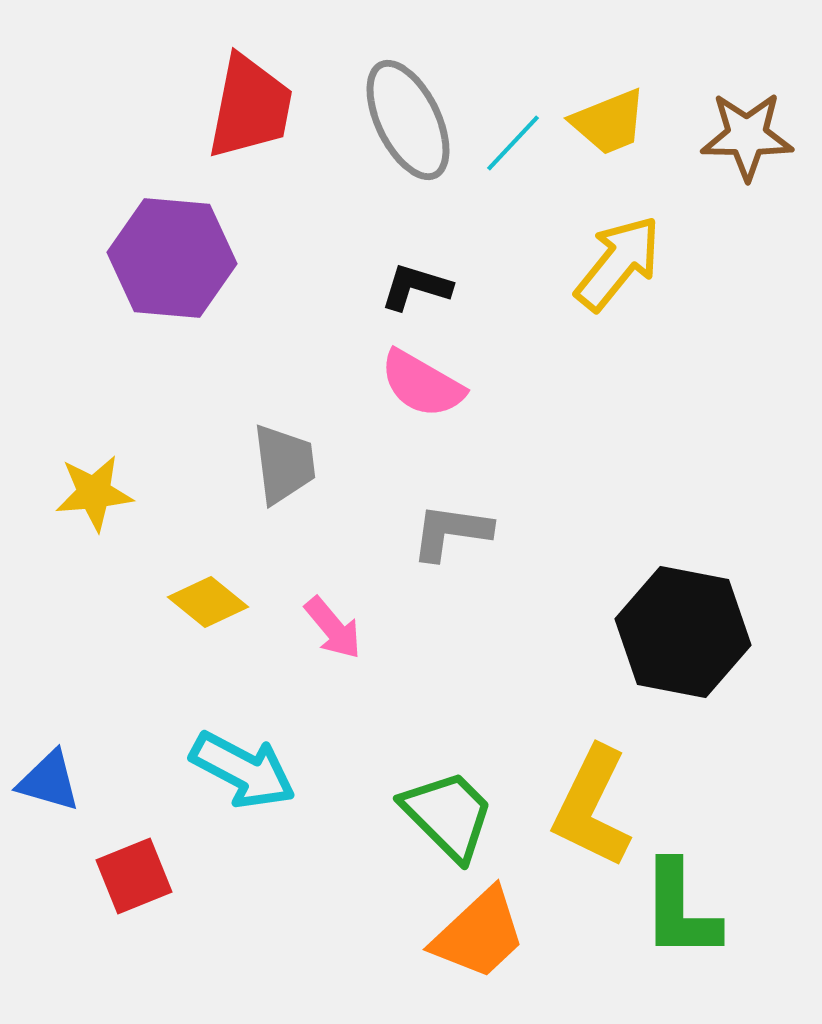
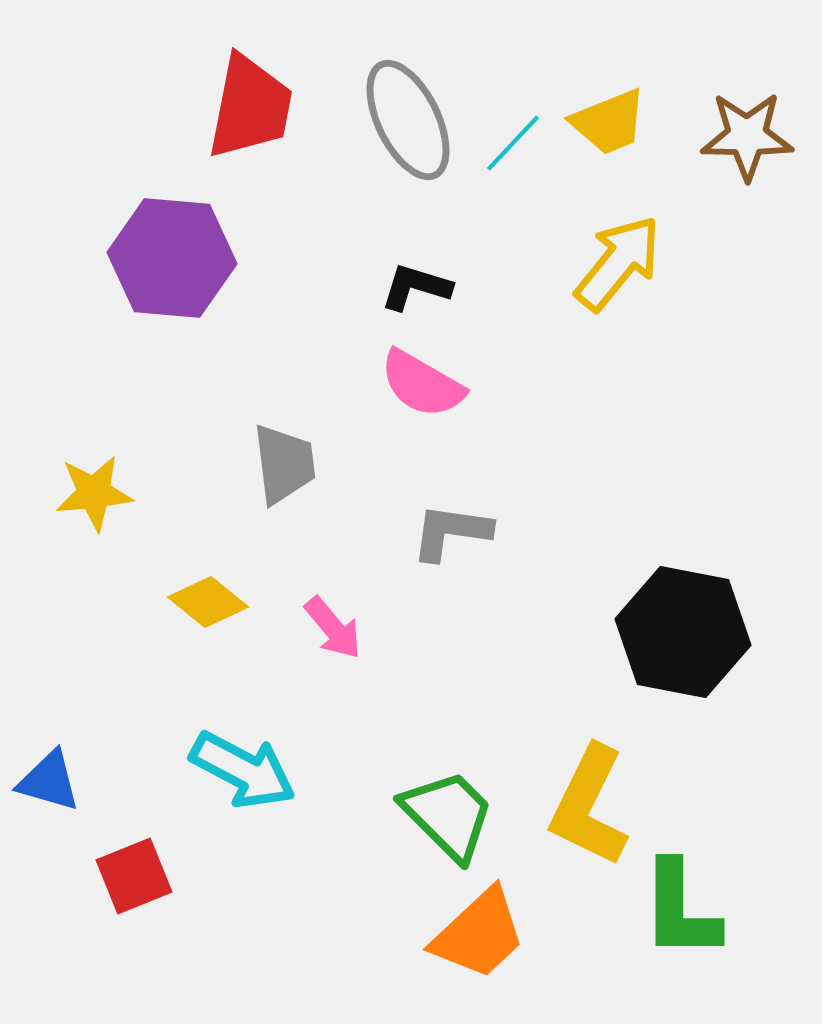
yellow L-shape: moved 3 px left, 1 px up
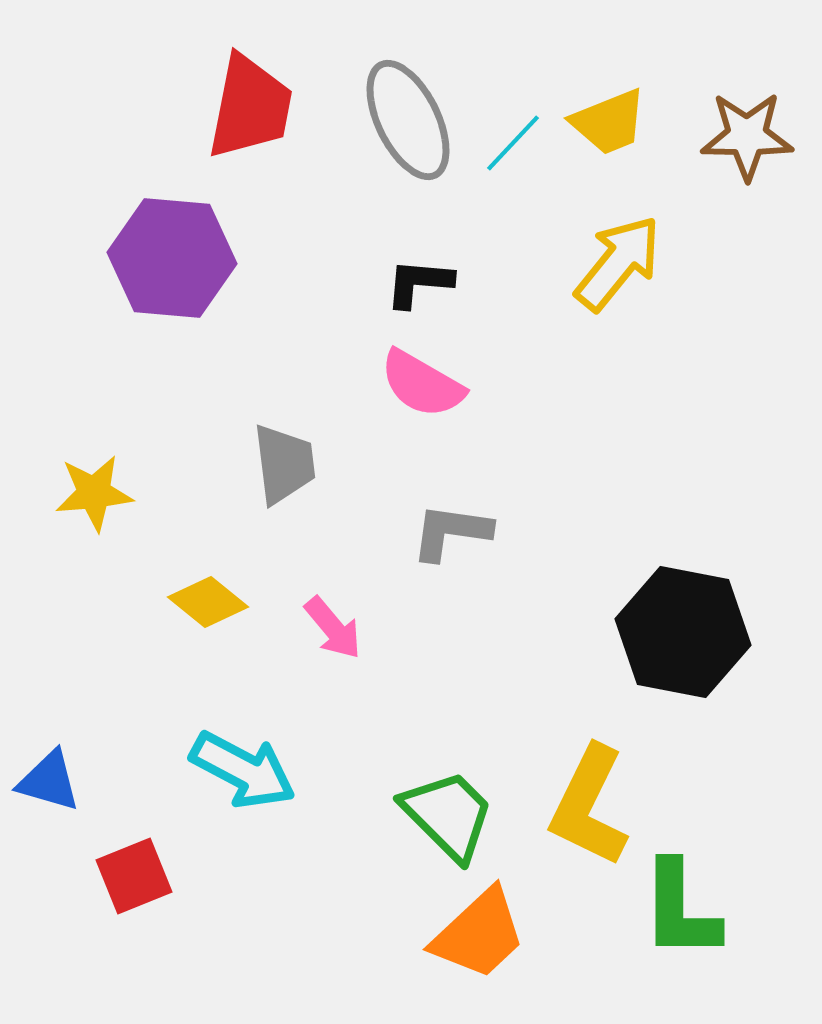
black L-shape: moved 3 px right, 4 px up; rotated 12 degrees counterclockwise
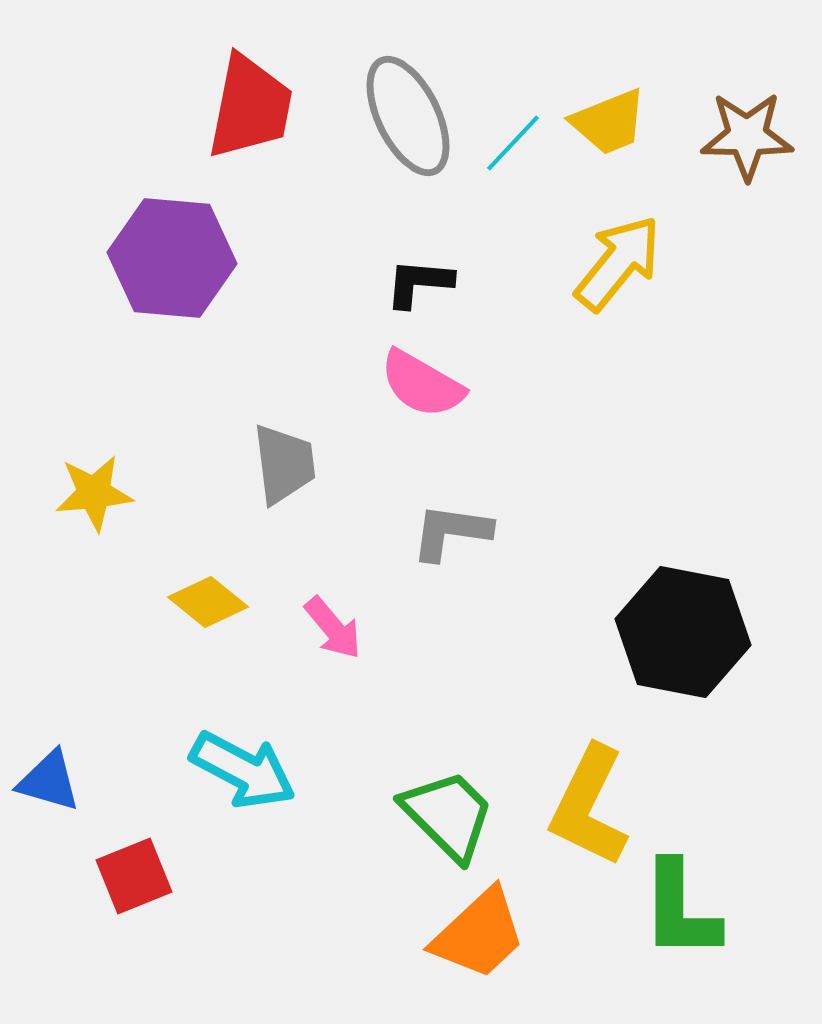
gray ellipse: moved 4 px up
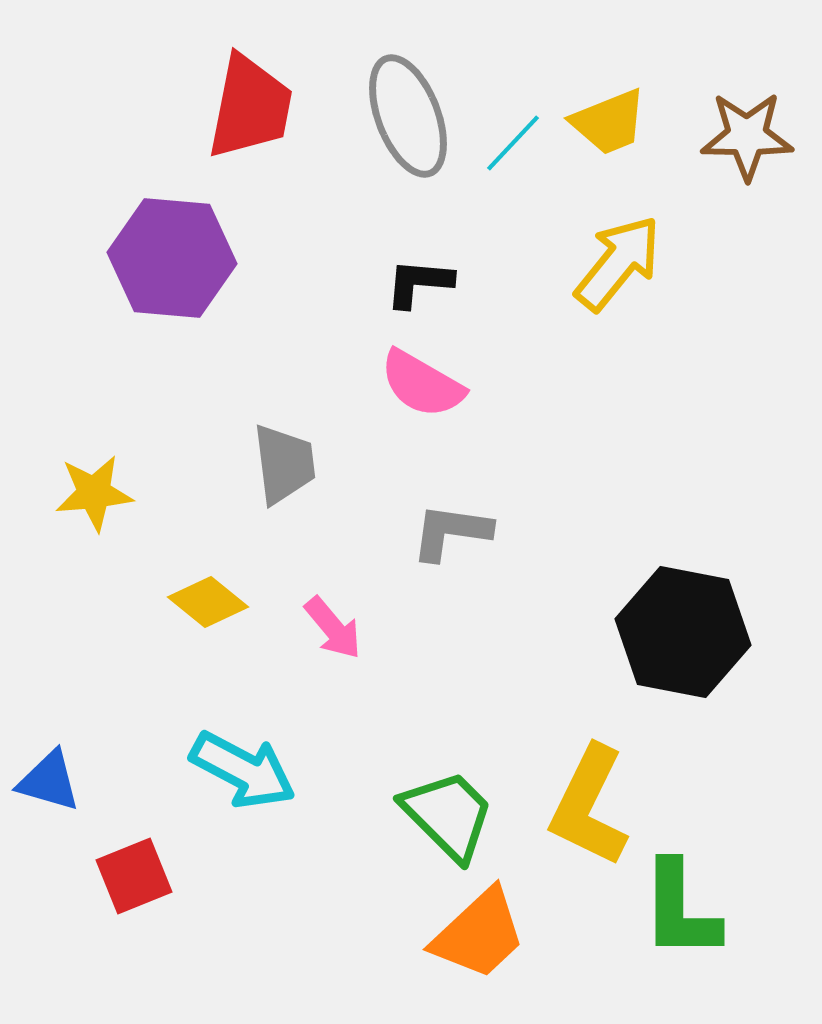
gray ellipse: rotated 5 degrees clockwise
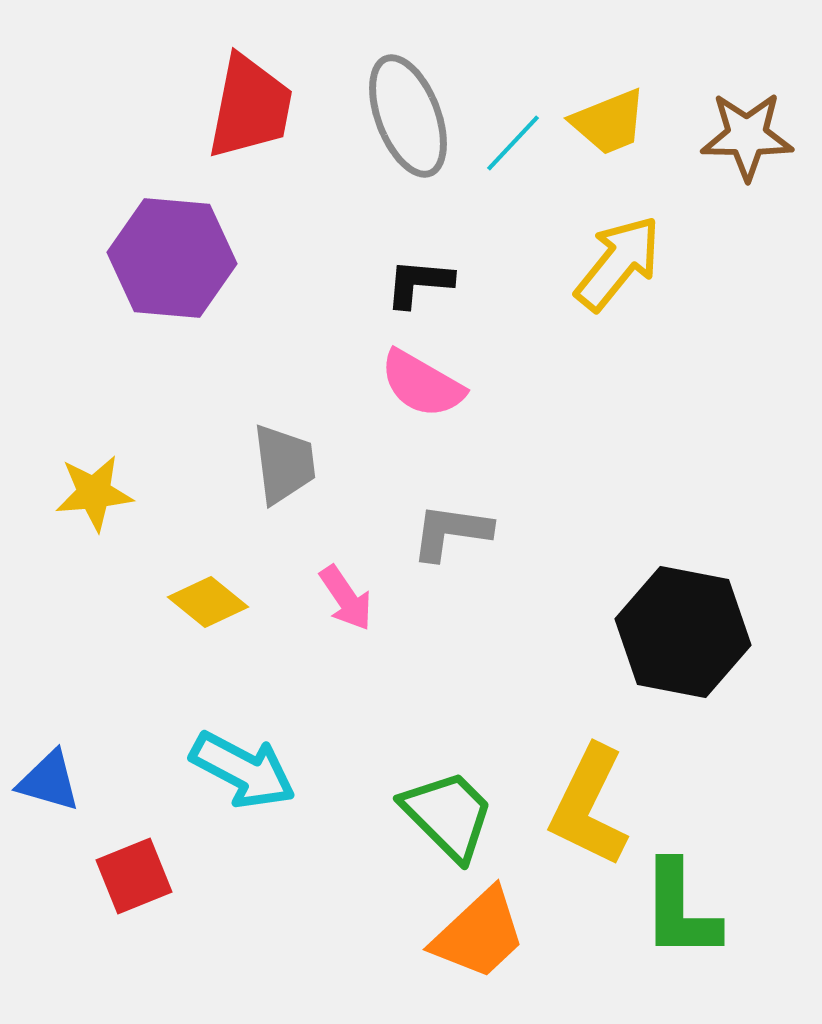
pink arrow: moved 13 px right, 30 px up; rotated 6 degrees clockwise
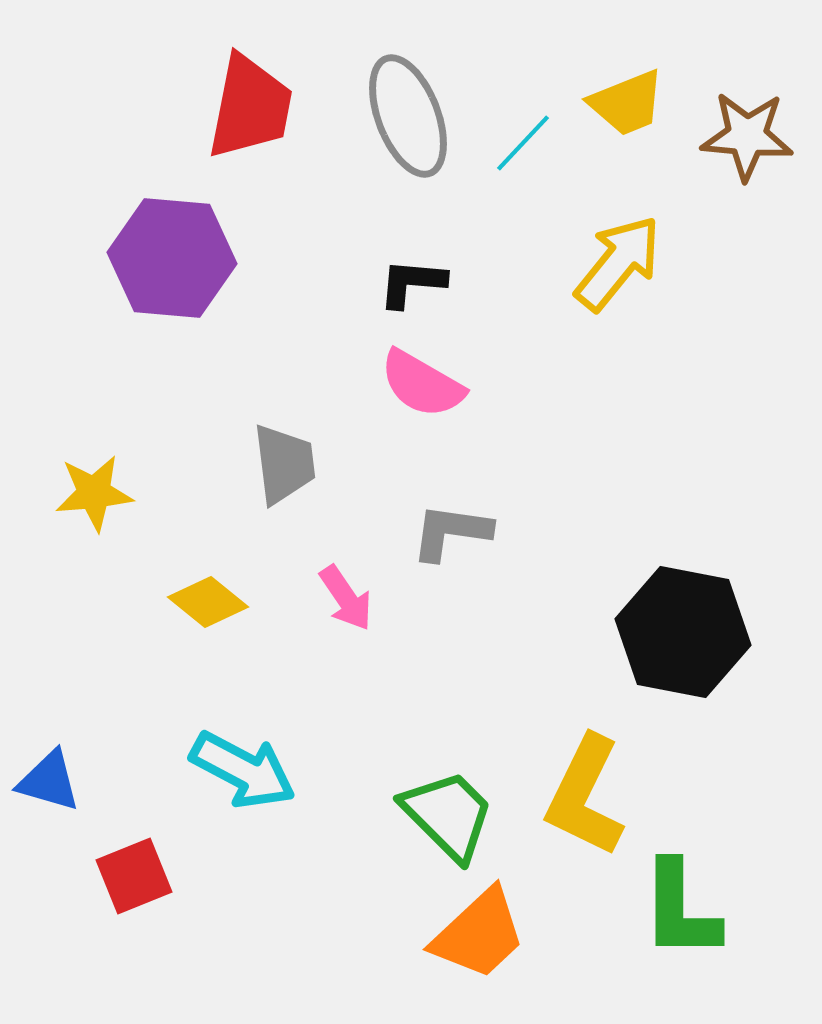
yellow trapezoid: moved 18 px right, 19 px up
brown star: rotated 4 degrees clockwise
cyan line: moved 10 px right
black L-shape: moved 7 px left
yellow L-shape: moved 4 px left, 10 px up
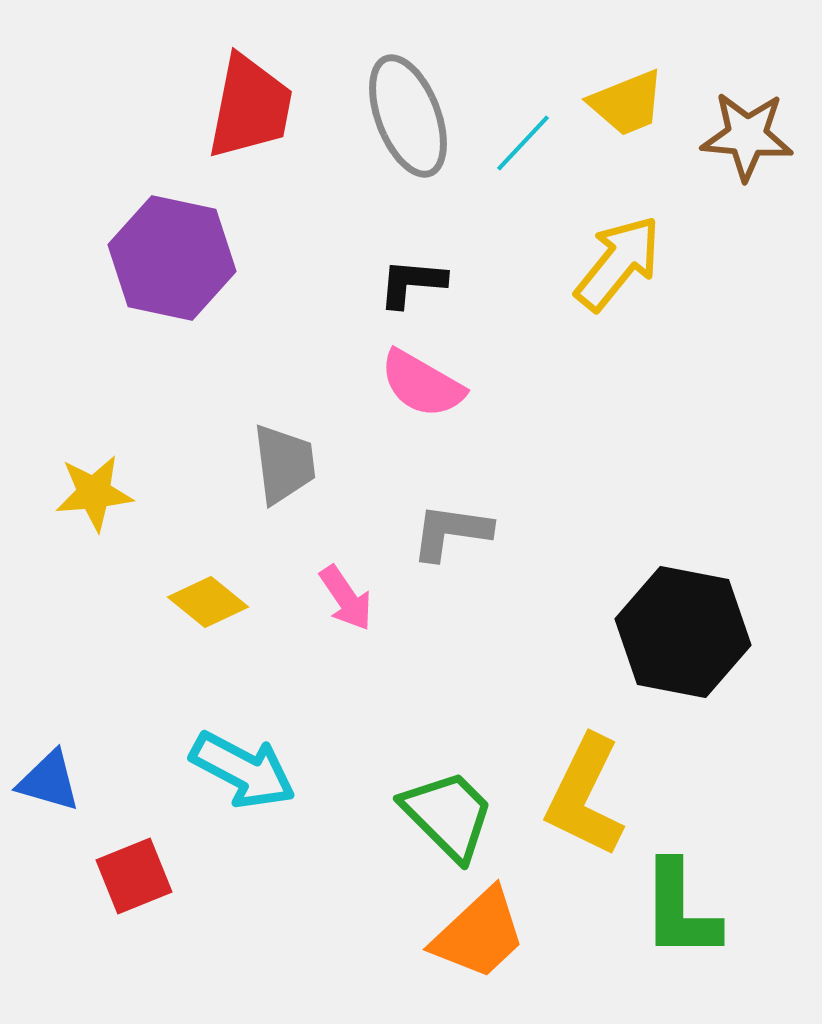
purple hexagon: rotated 7 degrees clockwise
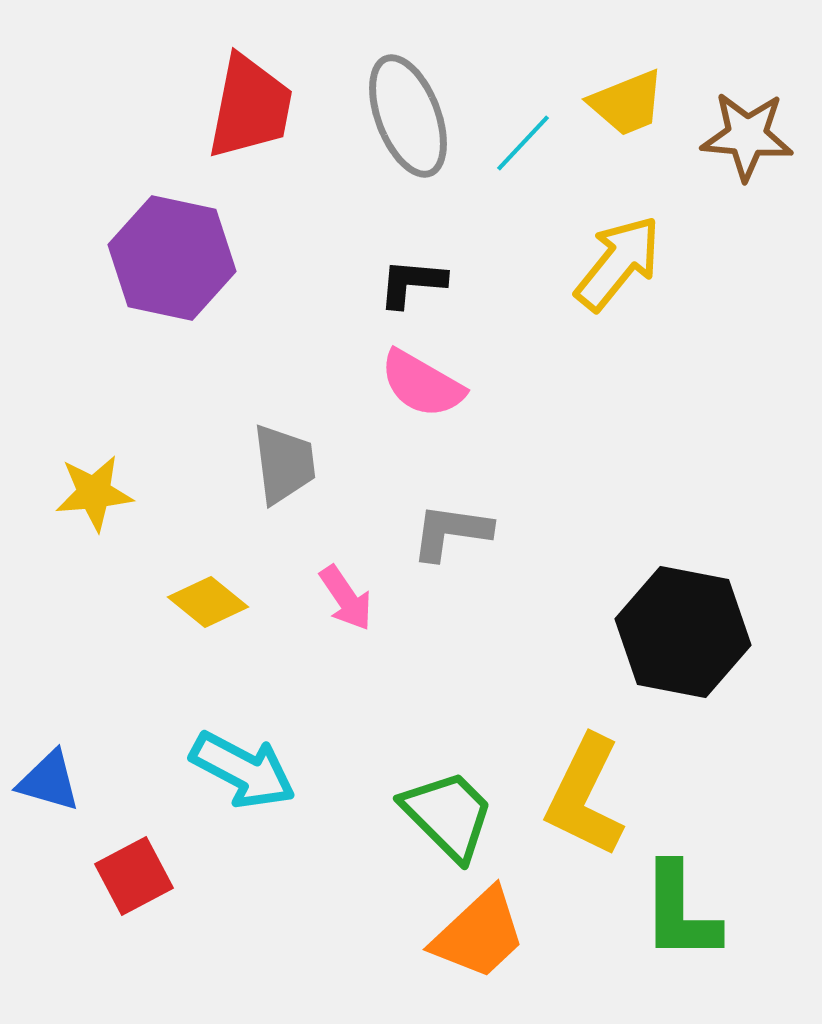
red square: rotated 6 degrees counterclockwise
green L-shape: moved 2 px down
